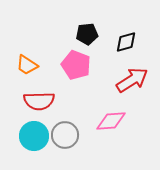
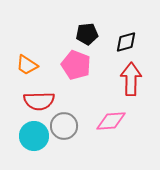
red arrow: moved 1 px left, 1 px up; rotated 56 degrees counterclockwise
gray circle: moved 1 px left, 9 px up
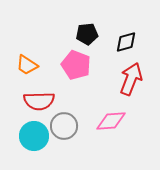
red arrow: rotated 20 degrees clockwise
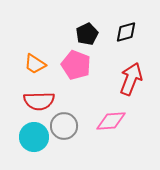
black pentagon: rotated 20 degrees counterclockwise
black diamond: moved 10 px up
orange trapezoid: moved 8 px right, 1 px up
cyan circle: moved 1 px down
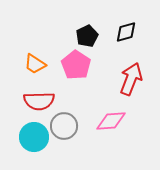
black pentagon: moved 2 px down
pink pentagon: rotated 12 degrees clockwise
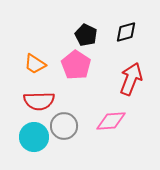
black pentagon: moved 1 px left, 1 px up; rotated 20 degrees counterclockwise
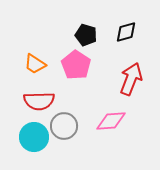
black pentagon: rotated 10 degrees counterclockwise
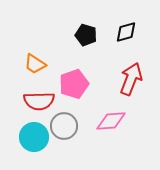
pink pentagon: moved 2 px left, 19 px down; rotated 20 degrees clockwise
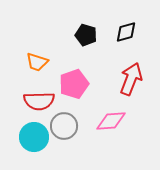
orange trapezoid: moved 2 px right, 2 px up; rotated 15 degrees counterclockwise
